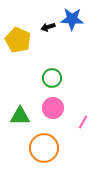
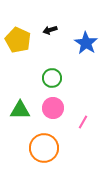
blue star: moved 14 px right, 24 px down; rotated 30 degrees clockwise
black arrow: moved 2 px right, 3 px down
green triangle: moved 6 px up
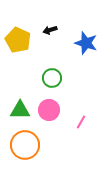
blue star: rotated 15 degrees counterclockwise
pink circle: moved 4 px left, 2 px down
pink line: moved 2 px left
orange circle: moved 19 px left, 3 px up
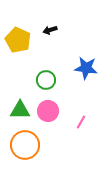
blue star: moved 25 px down; rotated 10 degrees counterclockwise
green circle: moved 6 px left, 2 px down
pink circle: moved 1 px left, 1 px down
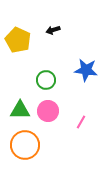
black arrow: moved 3 px right
blue star: moved 2 px down
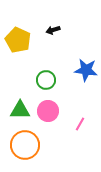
pink line: moved 1 px left, 2 px down
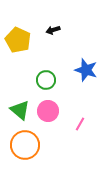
blue star: rotated 10 degrees clockwise
green triangle: rotated 40 degrees clockwise
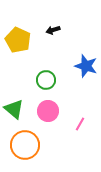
blue star: moved 4 px up
green triangle: moved 6 px left, 1 px up
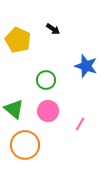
black arrow: moved 1 px up; rotated 128 degrees counterclockwise
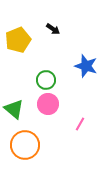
yellow pentagon: rotated 25 degrees clockwise
pink circle: moved 7 px up
